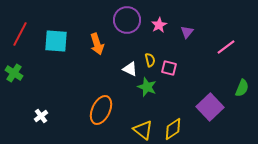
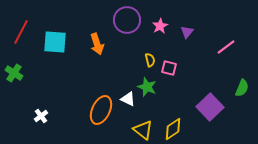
pink star: moved 1 px right, 1 px down
red line: moved 1 px right, 2 px up
cyan square: moved 1 px left, 1 px down
white triangle: moved 2 px left, 30 px down
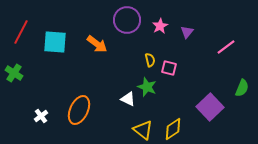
orange arrow: rotated 35 degrees counterclockwise
orange ellipse: moved 22 px left
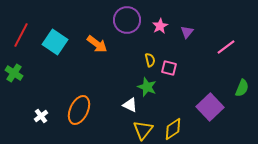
red line: moved 3 px down
cyan square: rotated 30 degrees clockwise
white triangle: moved 2 px right, 6 px down
yellow triangle: rotated 30 degrees clockwise
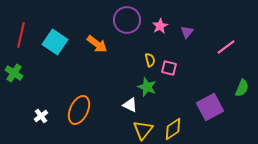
red line: rotated 15 degrees counterclockwise
purple square: rotated 16 degrees clockwise
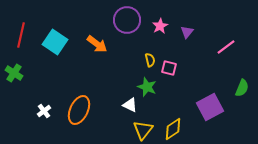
white cross: moved 3 px right, 5 px up
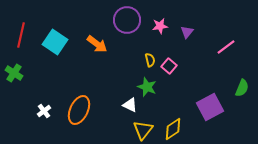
pink star: rotated 21 degrees clockwise
pink square: moved 2 px up; rotated 28 degrees clockwise
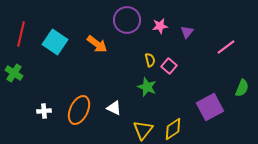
red line: moved 1 px up
white triangle: moved 16 px left, 3 px down
white cross: rotated 32 degrees clockwise
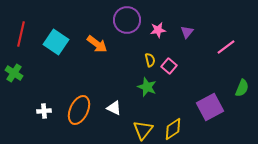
pink star: moved 2 px left, 4 px down
cyan square: moved 1 px right
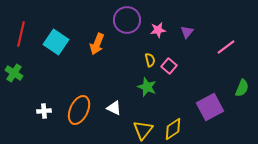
orange arrow: rotated 75 degrees clockwise
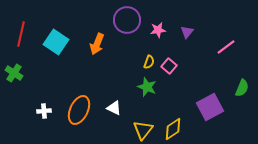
yellow semicircle: moved 1 px left, 2 px down; rotated 32 degrees clockwise
